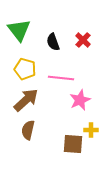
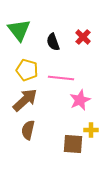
red cross: moved 3 px up
yellow pentagon: moved 2 px right, 1 px down
brown arrow: moved 1 px left
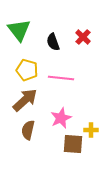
pink star: moved 19 px left, 18 px down
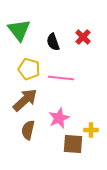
yellow pentagon: moved 2 px right, 1 px up
pink star: moved 2 px left
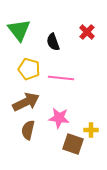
red cross: moved 4 px right, 5 px up
brown arrow: moved 1 px right, 2 px down; rotated 16 degrees clockwise
pink star: rotated 30 degrees clockwise
brown square: rotated 15 degrees clockwise
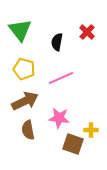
green triangle: moved 1 px right
black semicircle: moved 4 px right; rotated 30 degrees clockwise
yellow pentagon: moved 5 px left
pink line: rotated 30 degrees counterclockwise
brown arrow: moved 1 px left, 1 px up
brown semicircle: rotated 24 degrees counterclockwise
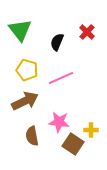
black semicircle: rotated 12 degrees clockwise
yellow pentagon: moved 3 px right, 1 px down
pink star: moved 4 px down
brown semicircle: moved 4 px right, 6 px down
brown square: rotated 15 degrees clockwise
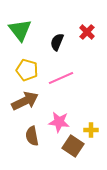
brown square: moved 2 px down
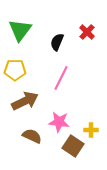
green triangle: rotated 15 degrees clockwise
yellow pentagon: moved 12 px left; rotated 15 degrees counterclockwise
pink line: rotated 40 degrees counterclockwise
brown semicircle: rotated 126 degrees clockwise
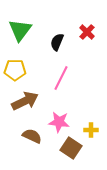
brown square: moved 2 px left, 2 px down
